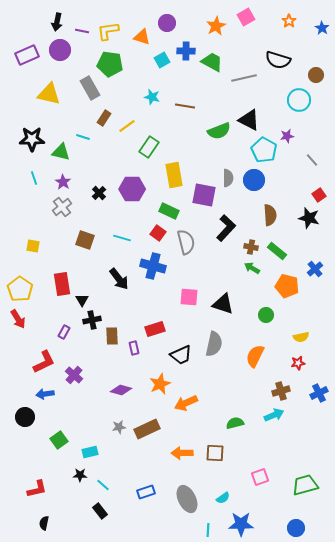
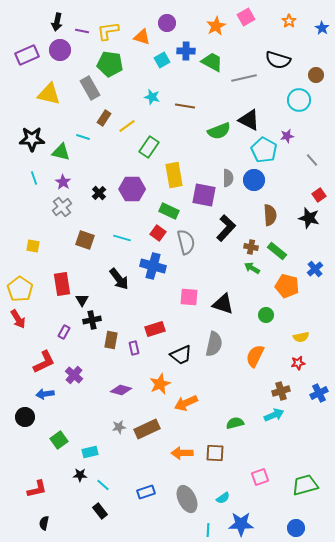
brown rectangle at (112, 336): moved 1 px left, 4 px down; rotated 12 degrees clockwise
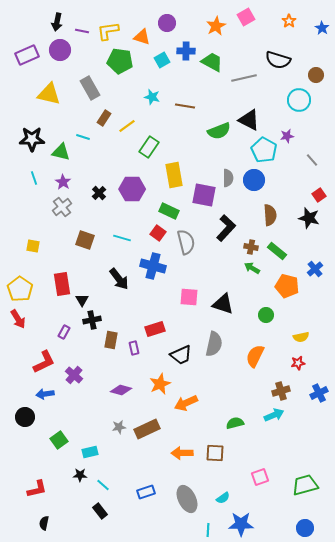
green pentagon at (110, 64): moved 10 px right, 3 px up
blue circle at (296, 528): moved 9 px right
